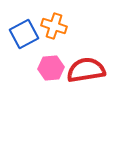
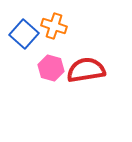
blue square: rotated 20 degrees counterclockwise
pink hexagon: rotated 20 degrees clockwise
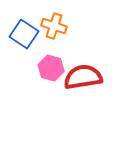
blue square: rotated 8 degrees counterclockwise
red semicircle: moved 3 px left, 7 px down
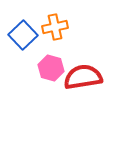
orange cross: moved 1 px right, 1 px down; rotated 30 degrees counterclockwise
blue square: moved 1 px left, 1 px down; rotated 12 degrees clockwise
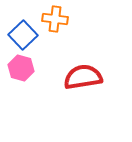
orange cross: moved 8 px up; rotated 20 degrees clockwise
pink hexagon: moved 30 px left
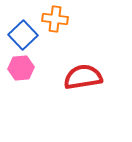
pink hexagon: rotated 20 degrees counterclockwise
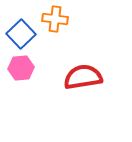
blue square: moved 2 px left, 1 px up
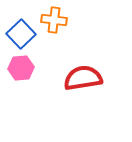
orange cross: moved 1 px left, 1 px down
red semicircle: moved 1 px down
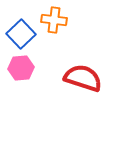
red semicircle: rotated 27 degrees clockwise
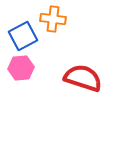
orange cross: moved 1 px left, 1 px up
blue square: moved 2 px right, 2 px down; rotated 16 degrees clockwise
